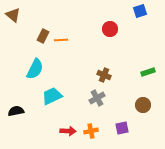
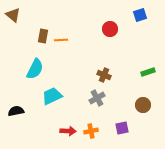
blue square: moved 4 px down
brown rectangle: rotated 16 degrees counterclockwise
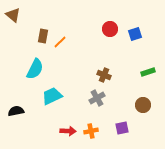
blue square: moved 5 px left, 19 px down
orange line: moved 1 px left, 2 px down; rotated 40 degrees counterclockwise
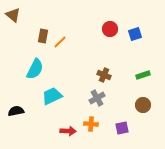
green rectangle: moved 5 px left, 3 px down
orange cross: moved 7 px up; rotated 16 degrees clockwise
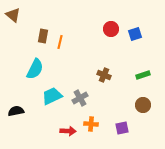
red circle: moved 1 px right
orange line: rotated 32 degrees counterclockwise
gray cross: moved 17 px left
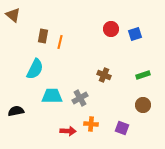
cyan trapezoid: rotated 25 degrees clockwise
purple square: rotated 32 degrees clockwise
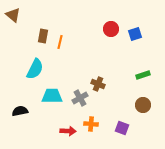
brown cross: moved 6 px left, 9 px down
black semicircle: moved 4 px right
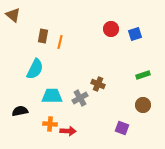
orange cross: moved 41 px left
